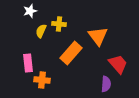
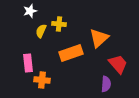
orange triangle: moved 1 px right, 2 px down; rotated 25 degrees clockwise
orange rectangle: rotated 30 degrees clockwise
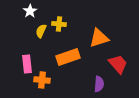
white star: rotated 16 degrees counterclockwise
orange triangle: rotated 25 degrees clockwise
orange rectangle: moved 3 px left, 4 px down
pink rectangle: moved 1 px left, 1 px down
purple semicircle: moved 7 px left
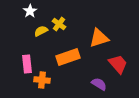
yellow cross: rotated 32 degrees clockwise
yellow semicircle: rotated 40 degrees clockwise
purple semicircle: rotated 63 degrees counterclockwise
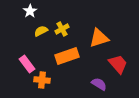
yellow cross: moved 3 px right, 5 px down; rotated 24 degrees clockwise
orange rectangle: moved 1 px left, 1 px up
pink rectangle: rotated 30 degrees counterclockwise
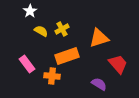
yellow semicircle: rotated 56 degrees clockwise
orange cross: moved 10 px right, 4 px up
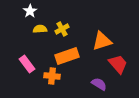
yellow semicircle: moved 1 px left, 2 px up; rotated 32 degrees counterclockwise
orange triangle: moved 3 px right, 3 px down
